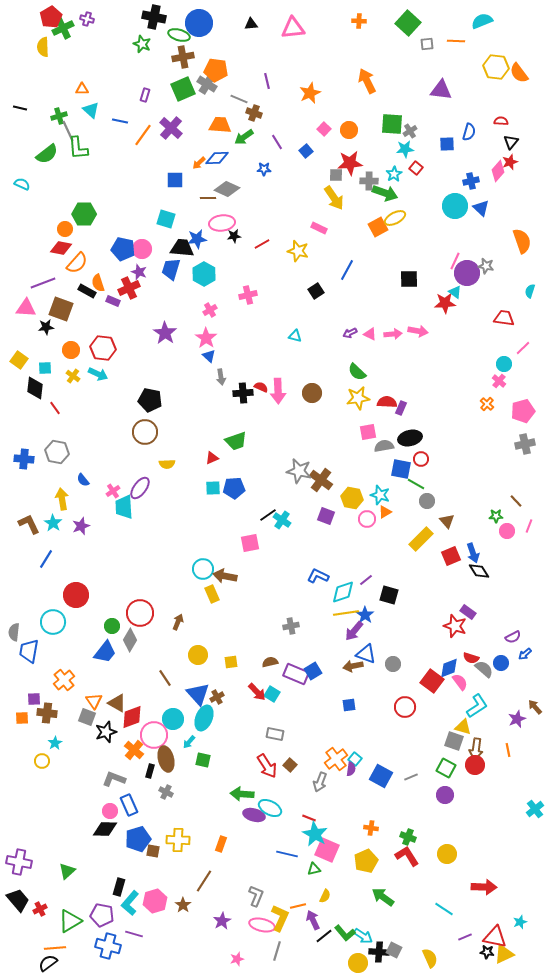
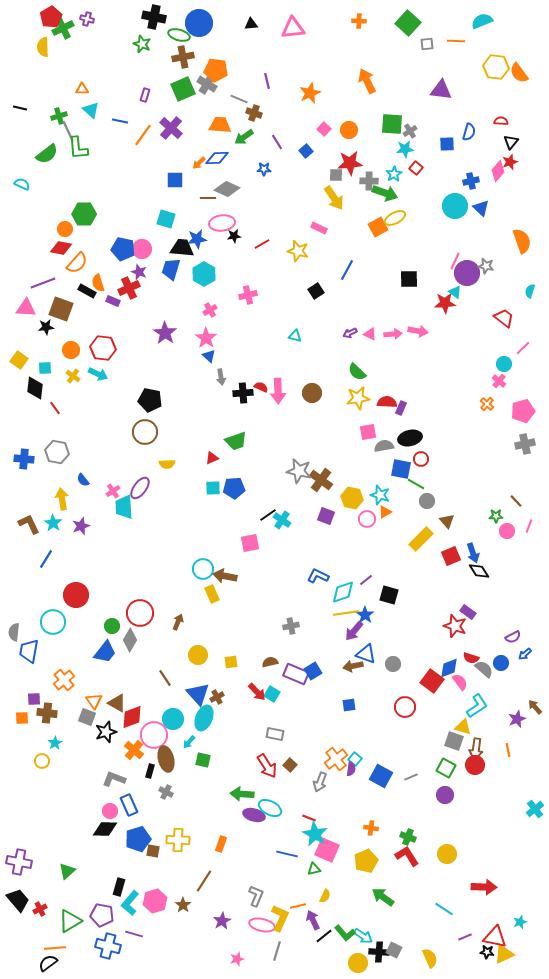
red trapezoid at (504, 318): rotated 30 degrees clockwise
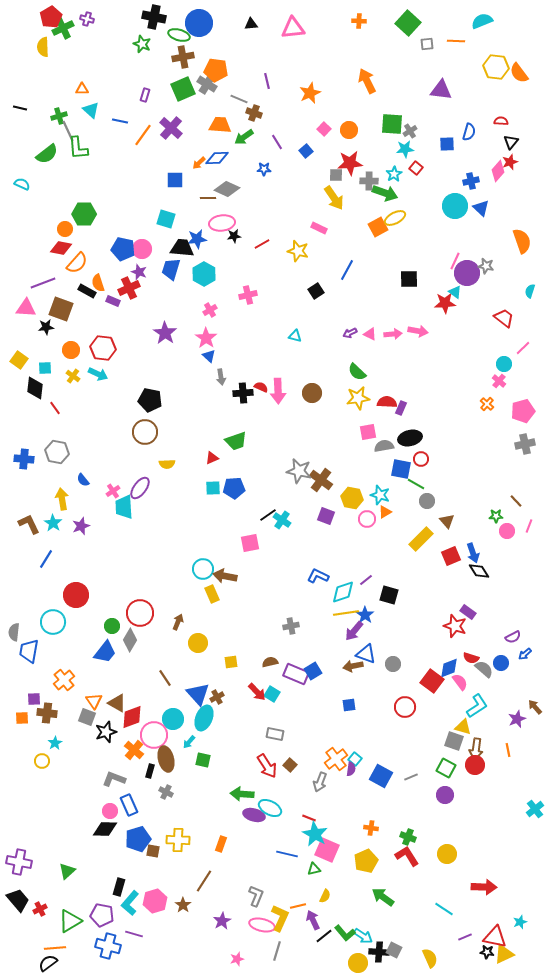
yellow circle at (198, 655): moved 12 px up
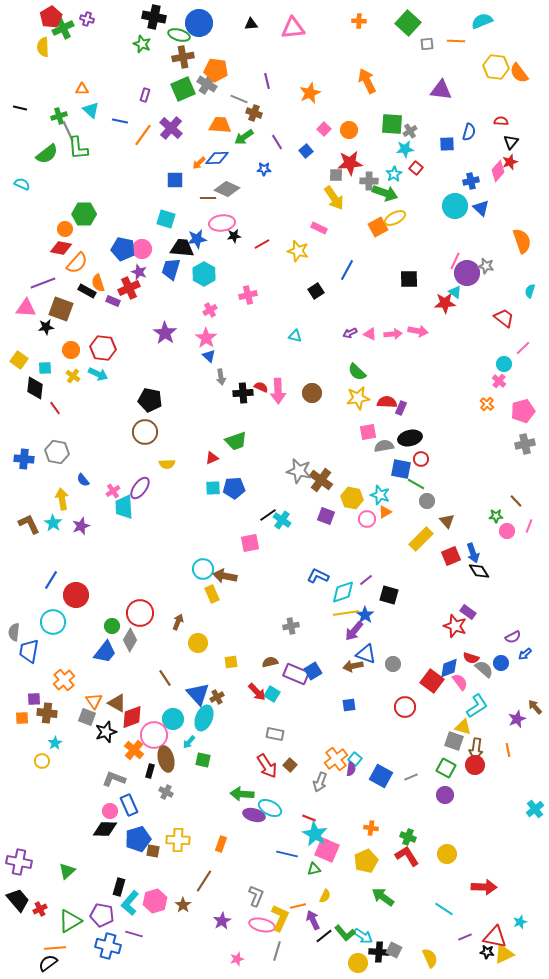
blue line at (46, 559): moved 5 px right, 21 px down
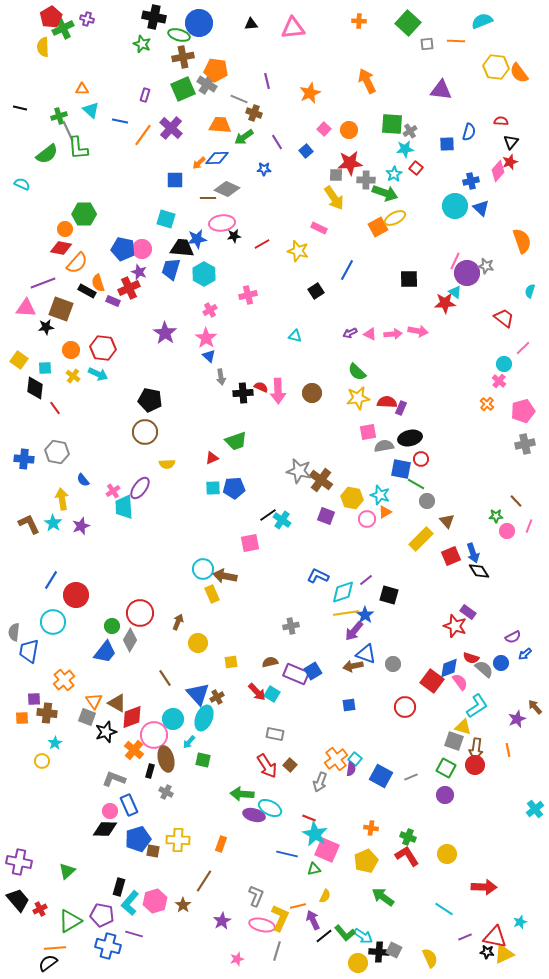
gray cross at (369, 181): moved 3 px left, 1 px up
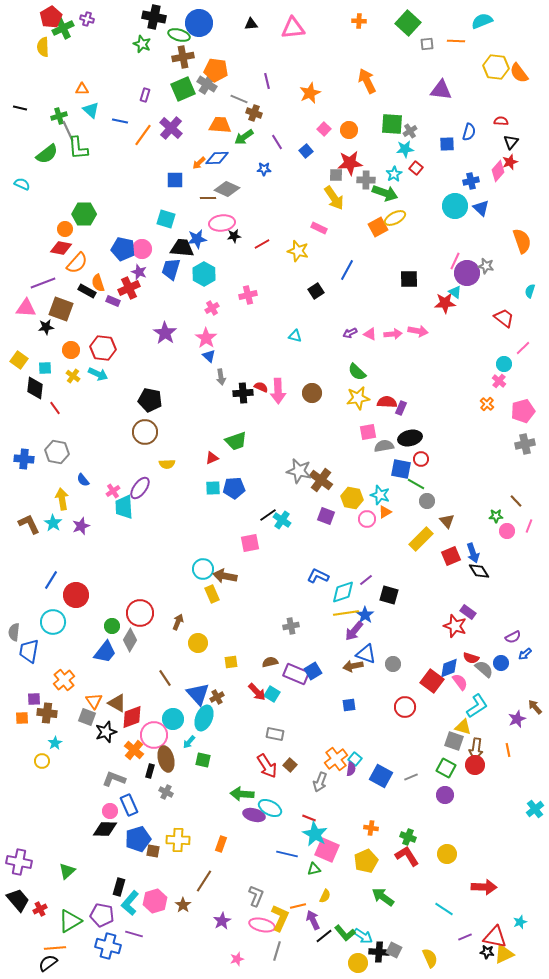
pink cross at (210, 310): moved 2 px right, 2 px up
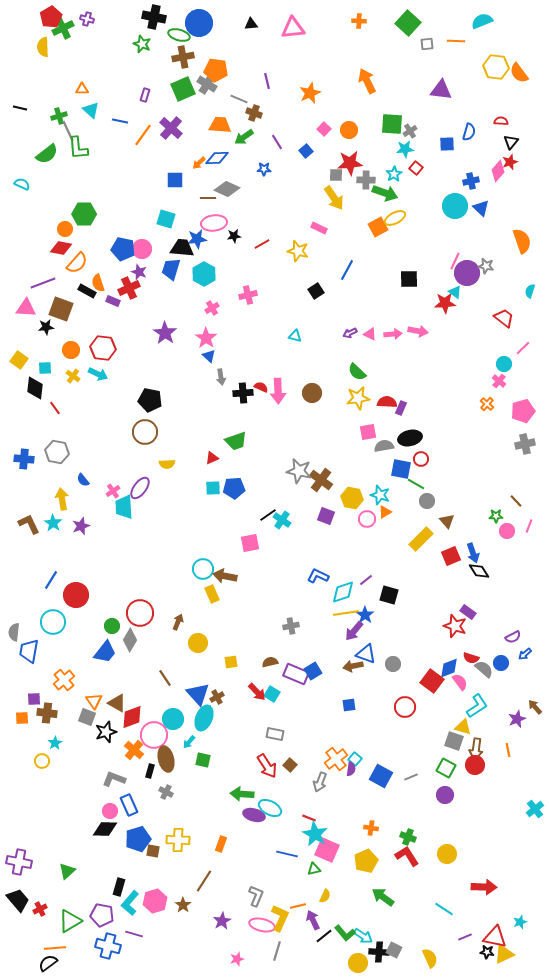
pink ellipse at (222, 223): moved 8 px left
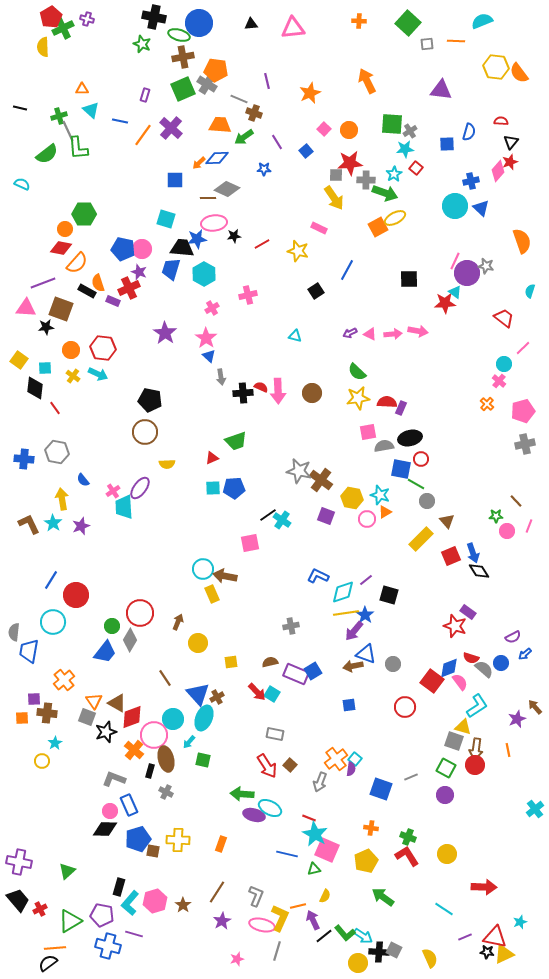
blue square at (381, 776): moved 13 px down; rotated 10 degrees counterclockwise
brown line at (204, 881): moved 13 px right, 11 px down
